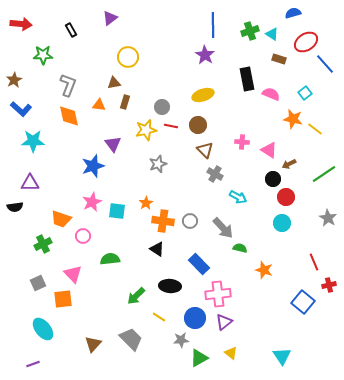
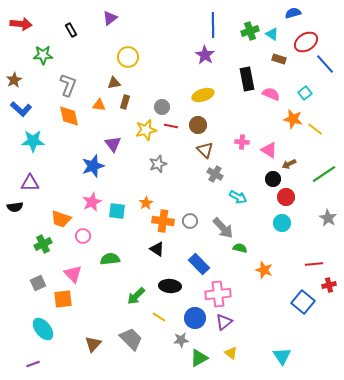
red line at (314, 262): moved 2 px down; rotated 72 degrees counterclockwise
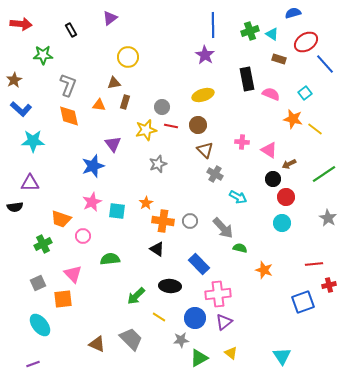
blue square at (303, 302): rotated 30 degrees clockwise
cyan ellipse at (43, 329): moved 3 px left, 4 px up
brown triangle at (93, 344): moved 4 px right; rotated 48 degrees counterclockwise
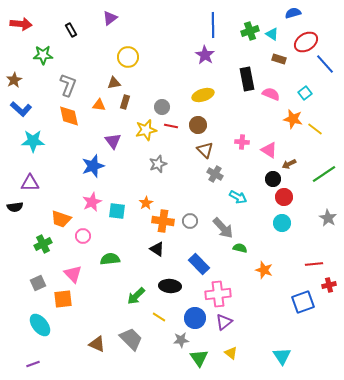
purple triangle at (113, 144): moved 3 px up
red circle at (286, 197): moved 2 px left
green triangle at (199, 358): rotated 36 degrees counterclockwise
